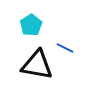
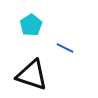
black triangle: moved 5 px left, 10 px down; rotated 8 degrees clockwise
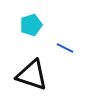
cyan pentagon: rotated 15 degrees clockwise
